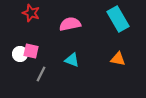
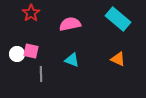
red star: rotated 18 degrees clockwise
cyan rectangle: rotated 20 degrees counterclockwise
white circle: moved 3 px left
orange triangle: rotated 14 degrees clockwise
gray line: rotated 28 degrees counterclockwise
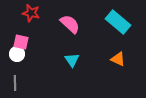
red star: rotated 24 degrees counterclockwise
cyan rectangle: moved 3 px down
pink semicircle: rotated 55 degrees clockwise
pink square: moved 10 px left, 9 px up
cyan triangle: rotated 35 degrees clockwise
gray line: moved 26 px left, 9 px down
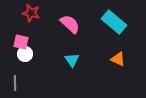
cyan rectangle: moved 4 px left
white circle: moved 8 px right
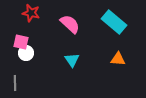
white circle: moved 1 px right, 1 px up
orange triangle: rotated 21 degrees counterclockwise
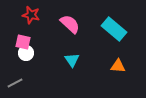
red star: moved 2 px down
cyan rectangle: moved 7 px down
pink square: moved 2 px right
orange triangle: moved 7 px down
gray line: rotated 63 degrees clockwise
